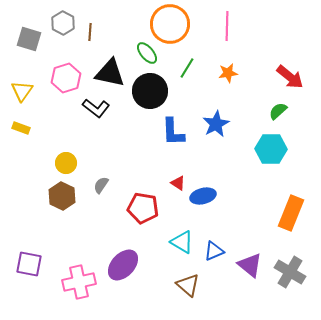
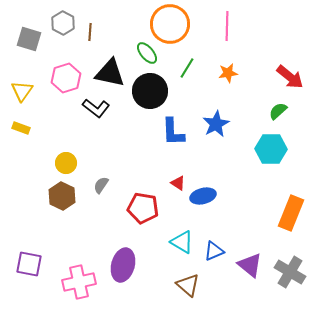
purple ellipse: rotated 28 degrees counterclockwise
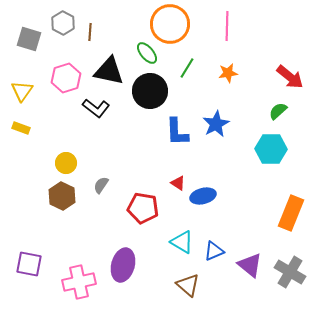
black triangle: moved 1 px left, 2 px up
blue L-shape: moved 4 px right
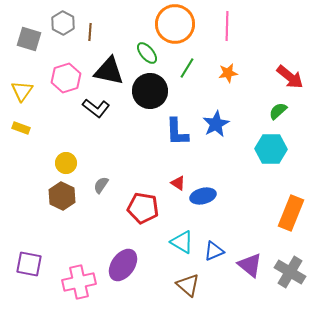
orange circle: moved 5 px right
purple ellipse: rotated 20 degrees clockwise
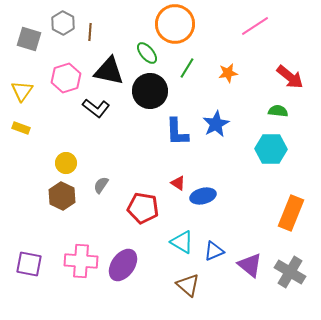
pink line: moved 28 px right; rotated 56 degrees clockwise
green semicircle: rotated 48 degrees clockwise
pink cross: moved 2 px right, 21 px up; rotated 16 degrees clockwise
